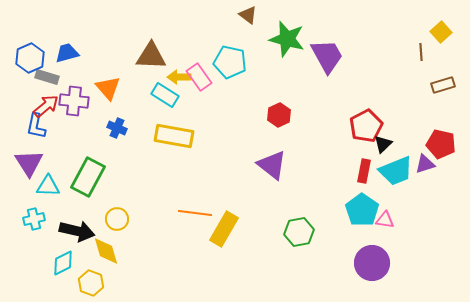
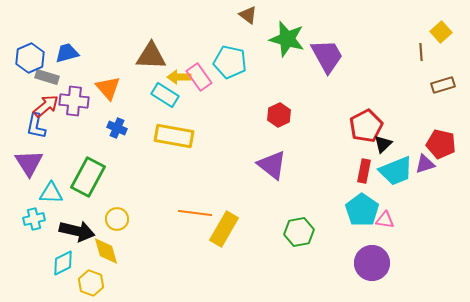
cyan triangle at (48, 186): moved 3 px right, 7 px down
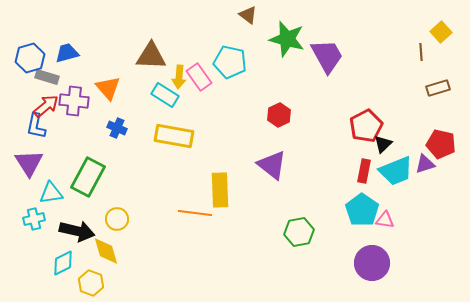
blue hexagon at (30, 58): rotated 8 degrees clockwise
yellow arrow at (179, 77): rotated 85 degrees counterclockwise
brown rectangle at (443, 85): moved 5 px left, 3 px down
cyan triangle at (51, 193): rotated 10 degrees counterclockwise
yellow rectangle at (224, 229): moved 4 px left, 39 px up; rotated 32 degrees counterclockwise
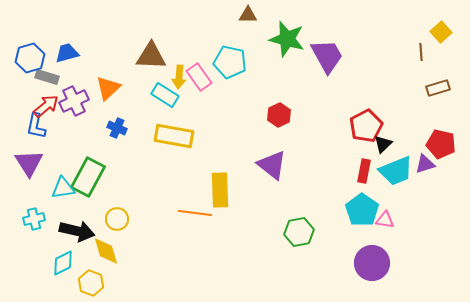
brown triangle at (248, 15): rotated 36 degrees counterclockwise
orange triangle at (108, 88): rotated 28 degrees clockwise
purple cross at (74, 101): rotated 32 degrees counterclockwise
cyan triangle at (51, 193): moved 12 px right, 5 px up
